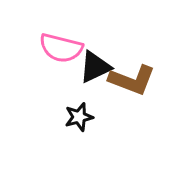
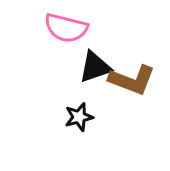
pink semicircle: moved 5 px right, 20 px up
black triangle: rotated 6 degrees clockwise
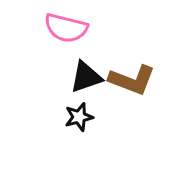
black triangle: moved 9 px left, 10 px down
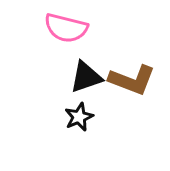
black star: rotated 8 degrees counterclockwise
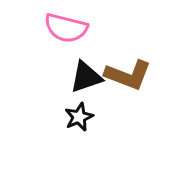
brown L-shape: moved 4 px left, 5 px up
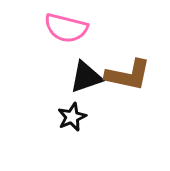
brown L-shape: rotated 9 degrees counterclockwise
black star: moved 7 px left
